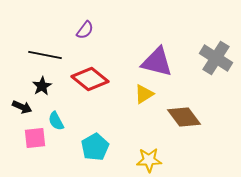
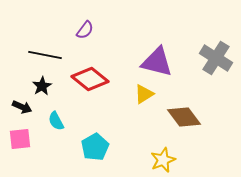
pink square: moved 15 px left, 1 px down
yellow star: moved 14 px right; rotated 20 degrees counterclockwise
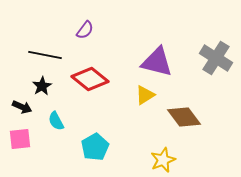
yellow triangle: moved 1 px right, 1 px down
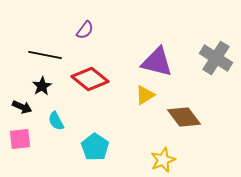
cyan pentagon: rotated 8 degrees counterclockwise
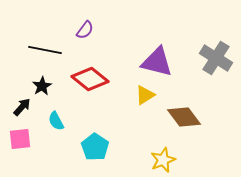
black line: moved 5 px up
black arrow: rotated 72 degrees counterclockwise
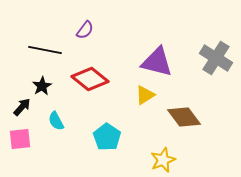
cyan pentagon: moved 12 px right, 10 px up
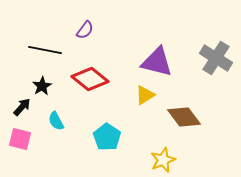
pink square: rotated 20 degrees clockwise
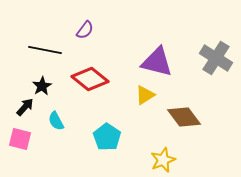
black arrow: moved 3 px right
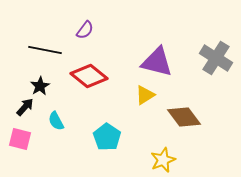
red diamond: moved 1 px left, 3 px up
black star: moved 2 px left
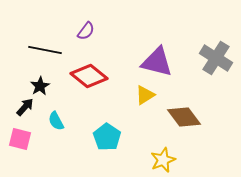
purple semicircle: moved 1 px right, 1 px down
